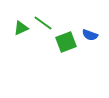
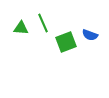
green line: rotated 30 degrees clockwise
green triangle: rotated 28 degrees clockwise
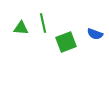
green line: rotated 12 degrees clockwise
blue semicircle: moved 5 px right, 1 px up
